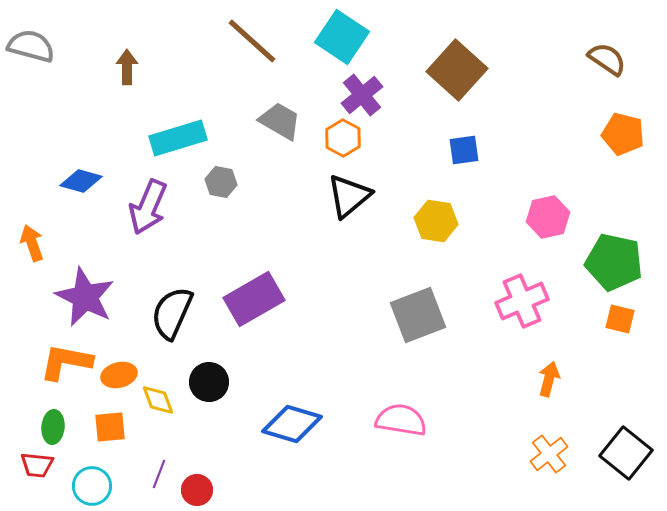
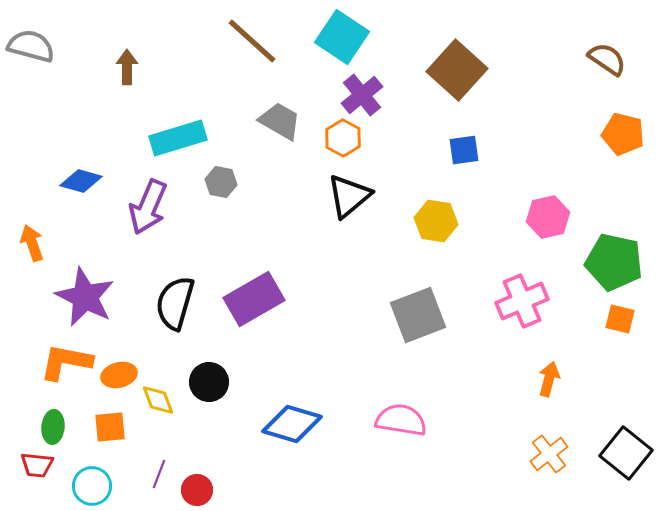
black semicircle at (172, 313): moved 3 px right, 10 px up; rotated 8 degrees counterclockwise
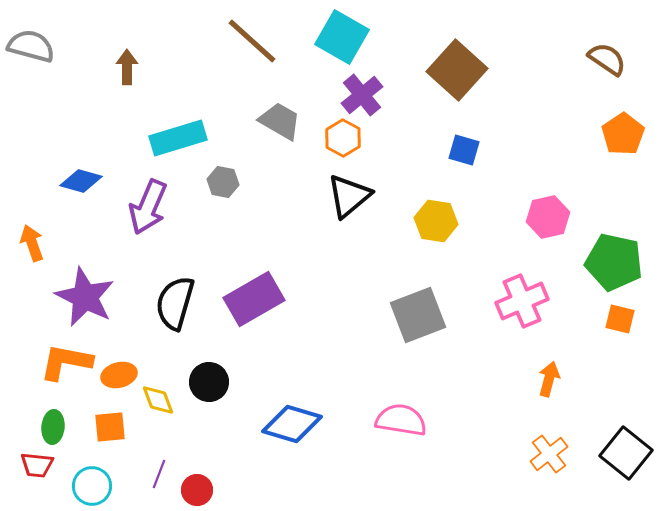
cyan square at (342, 37): rotated 4 degrees counterclockwise
orange pentagon at (623, 134): rotated 24 degrees clockwise
blue square at (464, 150): rotated 24 degrees clockwise
gray hexagon at (221, 182): moved 2 px right
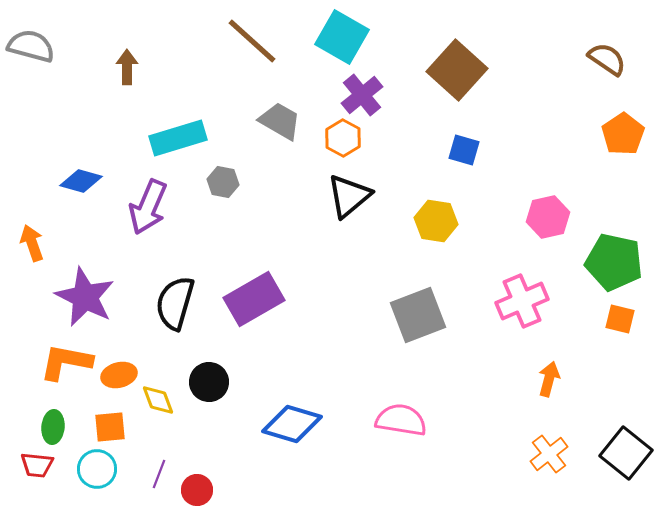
cyan circle at (92, 486): moved 5 px right, 17 px up
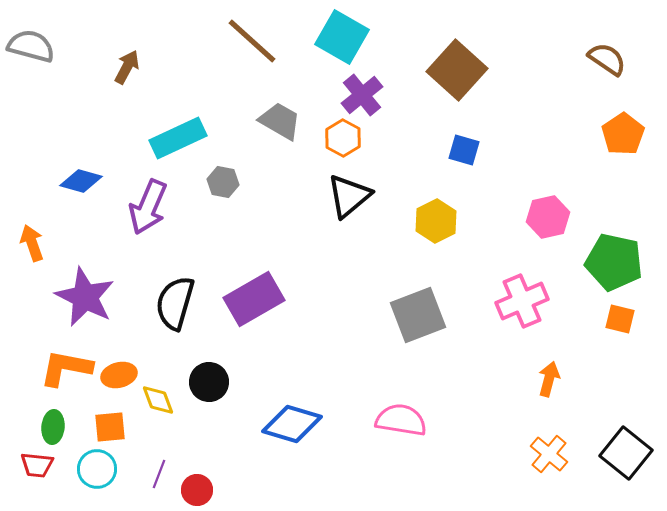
brown arrow at (127, 67): rotated 28 degrees clockwise
cyan rectangle at (178, 138): rotated 8 degrees counterclockwise
yellow hexagon at (436, 221): rotated 24 degrees clockwise
orange L-shape at (66, 362): moved 6 px down
orange cross at (549, 454): rotated 12 degrees counterclockwise
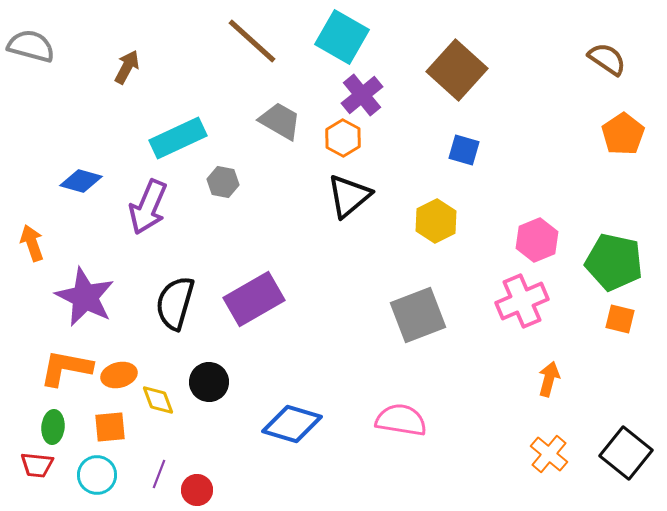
pink hexagon at (548, 217): moved 11 px left, 23 px down; rotated 9 degrees counterclockwise
cyan circle at (97, 469): moved 6 px down
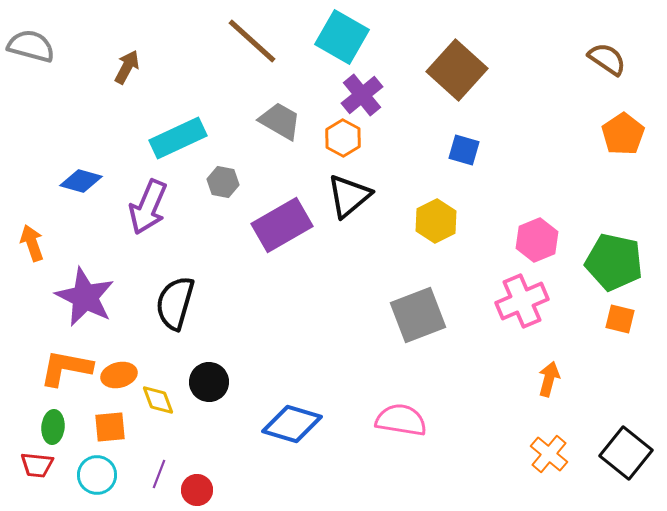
purple rectangle at (254, 299): moved 28 px right, 74 px up
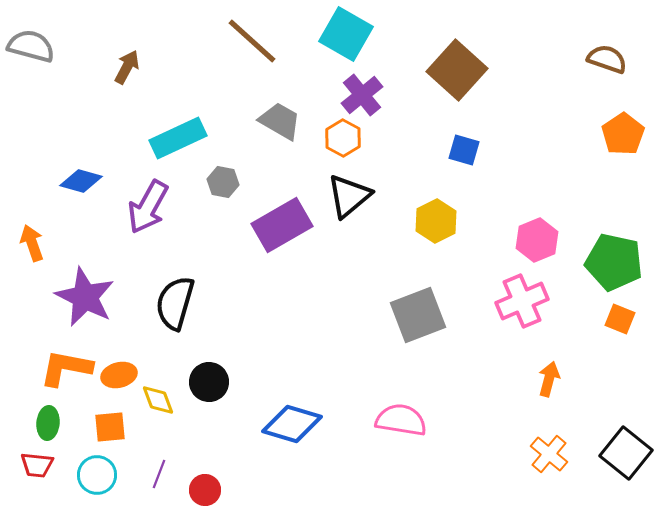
cyan square at (342, 37): moved 4 px right, 3 px up
brown semicircle at (607, 59): rotated 15 degrees counterclockwise
purple arrow at (148, 207): rotated 6 degrees clockwise
orange square at (620, 319): rotated 8 degrees clockwise
green ellipse at (53, 427): moved 5 px left, 4 px up
red circle at (197, 490): moved 8 px right
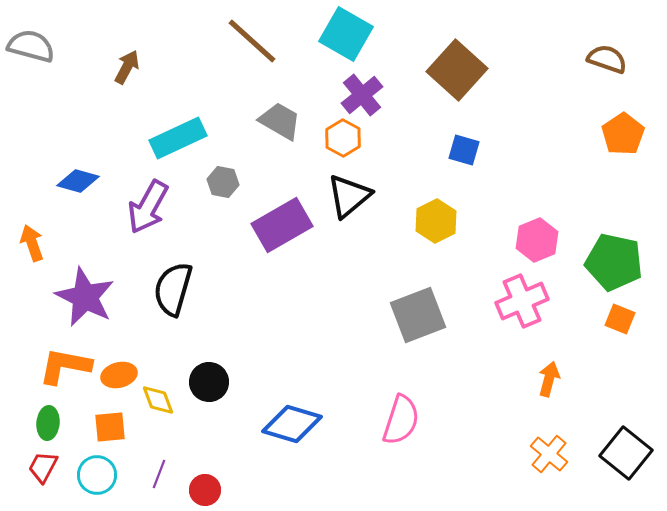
blue diamond at (81, 181): moved 3 px left
black semicircle at (175, 303): moved 2 px left, 14 px up
orange L-shape at (66, 368): moved 1 px left, 2 px up
pink semicircle at (401, 420): rotated 99 degrees clockwise
red trapezoid at (37, 465): moved 6 px right, 2 px down; rotated 112 degrees clockwise
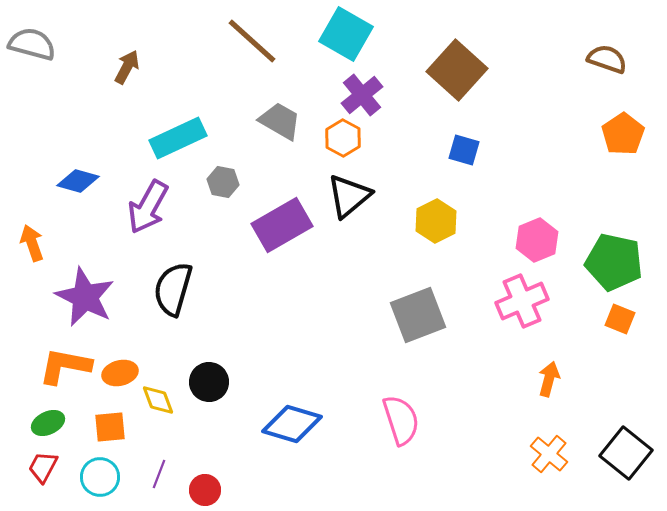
gray semicircle at (31, 46): moved 1 px right, 2 px up
orange ellipse at (119, 375): moved 1 px right, 2 px up
pink semicircle at (401, 420): rotated 36 degrees counterclockwise
green ellipse at (48, 423): rotated 60 degrees clockwise
cyan circle at (97, 475): moved 3 px right, 2 px down
